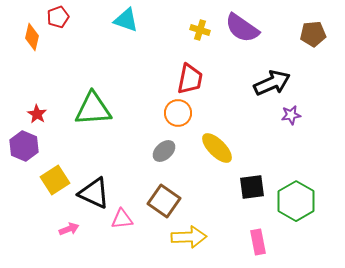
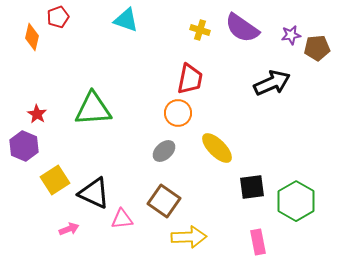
brown pentagon: moved 4 px right, 14 px down
purple star: moved 80 px up
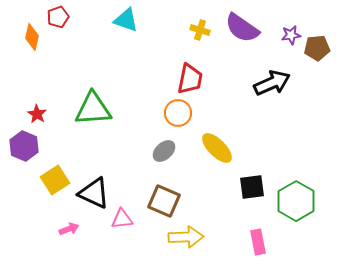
brown square: rotated 12 degrees counterclockwise
yellow arrow: moved 3 px left
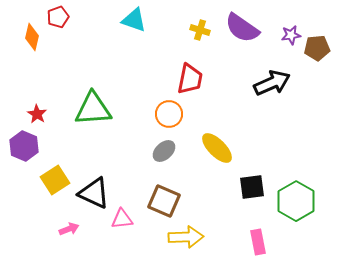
cyan triangle: moved 8 px right
orange circle: moved 9 px left, 1 px down
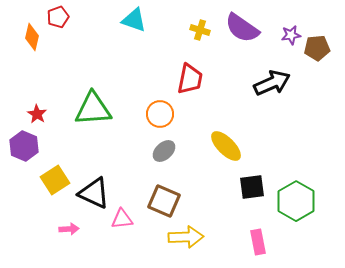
orange circle: moved 9 px left
yellow ellipse: moved 9 px right, 2 px up
pink arrow: rotated 18 degrees clockwise
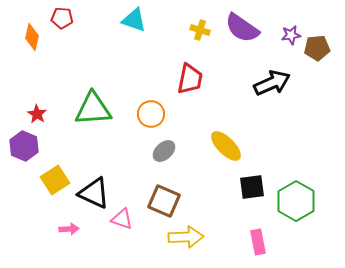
red pentagon: moved 4 px right, 1 px down; rotated 25 degrees clockwise
orange circle: moved 9 px left
pink triangle: rotated 25 degrees clockwise
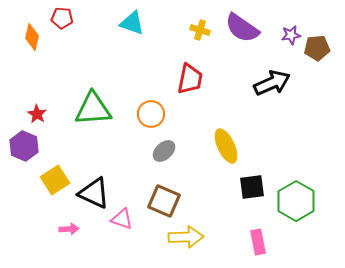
cyan triangle: moved 2 px left, 3 px down
yellow ellipse: rotated 20 degrees clockwise
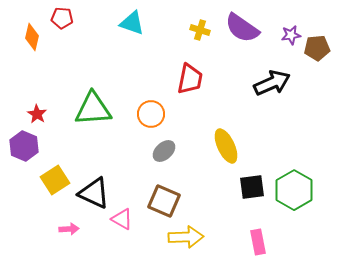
green hexagon: moved 2 px left, 11 px up
pink triangle: rotated 10 degrees clockwise
